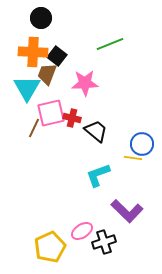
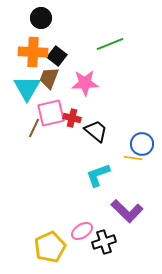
brown trapezoid: moved 2 px right, 4 px down
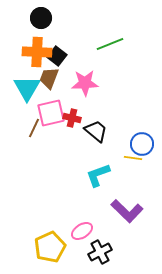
orange cross: moved 4 px right
black cross: moved 4 px left, 10 px down; rotated 10 degrees counterclockwise
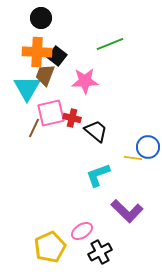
brown trapezoid: moved 4 px left, 3 px up
pink star: moved 2 px up
blue circle: moved 6 px right, 3 px down
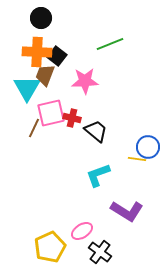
yellow line: moved 4 px right, 1 px down
purple L-shape: rotated 12 degrees counterclockwise
black cross: rotated 25 degrees counterclockwise
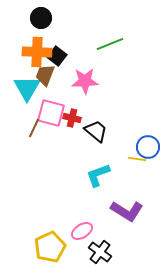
pink square: rotated 28 degrees clockwise
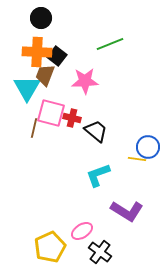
brown line: rotated 12 degrees counterclockwise
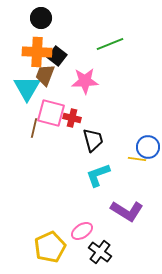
black trapezoid: moved 3 px left, 9 px down; rotated 35 degrees clockwise
